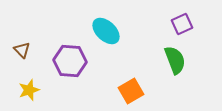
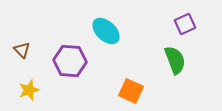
purple square: moved 3 px right
orange square: rotated 35 degrees counterclockwise
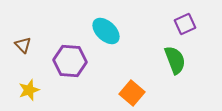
brown triangle: moved 1 px right, 5 px up
orange square: moved 1 px right, 2 px down; rotated 15 degrees clockwise
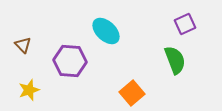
orange square: rotated 10 degrees clockwise
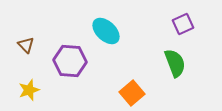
purple square: moved 2 px left
brown triangle: moved 3 px right
green semicircle: moved 3 px down
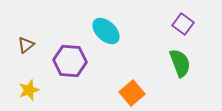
purple square: rotated 30 degrees counterclockwise
brown triangle: rotated 36 degrees clockwise
green semicircle: moved 5 px right
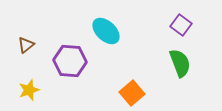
purple square: moved 2 px left, 1 px down
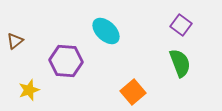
brown triangle: moved 11 px left, 4 px up
purple hexagon: moved 4 px left
orange square: moved 1 px right, 1 px up
